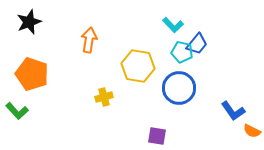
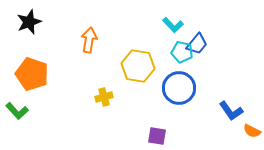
blue L-shape: moved 2 px left
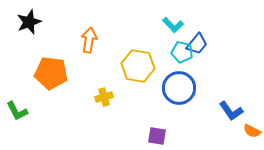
orange pentagon: moved 19 px right, 1 px up; rotated 12 degrees counterclockwise
green L-shape: rotated 15 degrees clockwise
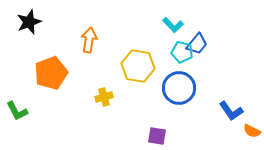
orange pentagon: rotated 28 degrees counterclockwise
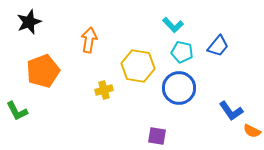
blue trapezoid: moved 21 px right, 2 px down
orange pentagon: moved 8 px left, 2 px up
yellow cross: moved 7 px up
